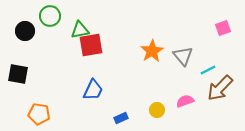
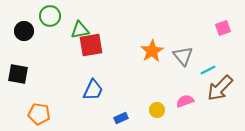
black circle: moved 1 px left
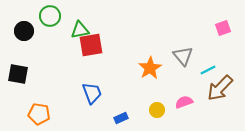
orange star: moved 2 px left, 17 px down
blue trapezoid: moved 1 px left, 3 px down; rotated 45 degrees counterclockwise
pink semicircle: moved 1 px left, 1 px down
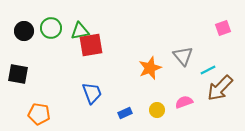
green circle: moved 1 px right, 12 px down
green triangle: moved 1 px down
orange star: rotated 10 degrees clockwise
blue rectangle: moved 4 px right, 5 px up
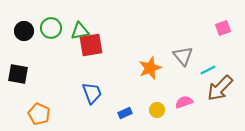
orange pentagon: rotated 15 degrees clockwise
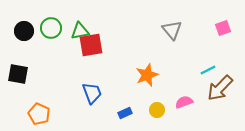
gray triangle: moved 11 px left, 26 px up
orange star: moved 3 px left, 7 px down
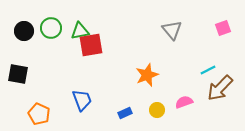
blue trapezoid: moved 10 px left, 7 px down
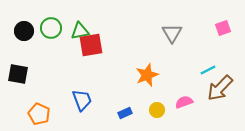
gray triangle: moved 3 px down; rotated 10 degrees clockwise
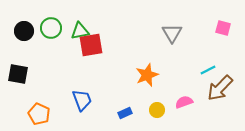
pink square: rotated 35 degrees clockwise
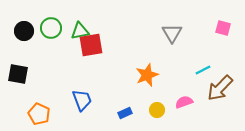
cyan line: moved 5 px left
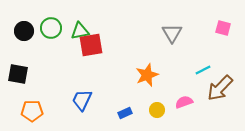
blue trapezoid: rotated 135 degrees counterclockwise
orange pentagon: moved 7 px left, 3 px up; rotated 25 degrees counterclockwise
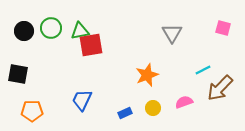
yellow circle: moved 4 px left, 2 px up
